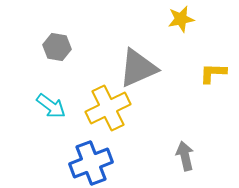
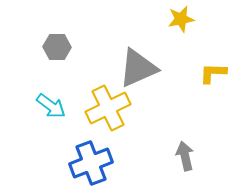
gray hexagon: rotated 8 degrees counterclockwise
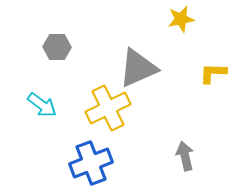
cyan arrow: moved 9 px left, 1 px up
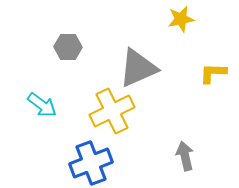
gray hexagon: moved 11 px right
yellow cross: moved 4 px right, 3 px down
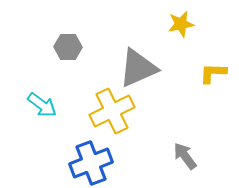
yellow star: moved 5 px down
gray arrow: rotated 24 degrees counterclockwise
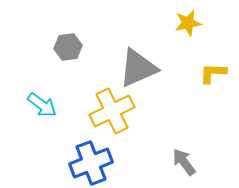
yellow star: moved 7 px right, 1 px up
gray hexagon: rotated 8 degrees counterclockwise
gray arrow: moved 1 px left, 6 px down
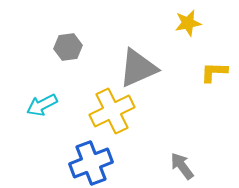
yellow L-shape: moved 1 px right, 1 px up
cyan arrow: rotated 116 degrees clockwise
gray arrow: moved 2 px left, 4 px down
